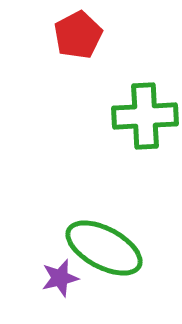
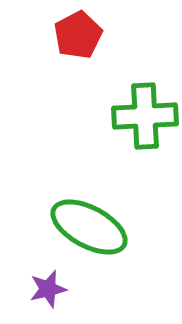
green ellipse: moved 15 px left, 21 px up
purple star: moved 12 px left, 11 px down
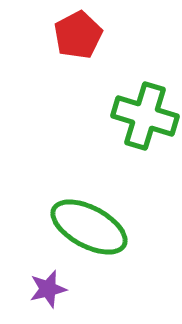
green cross: rotated 20 degrees clockwise
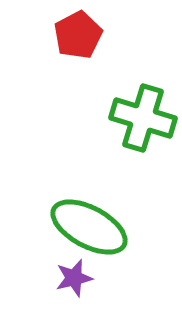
green cross: moved 2 px left, 2 px down
purple star: moved 26 px right, 11 px up
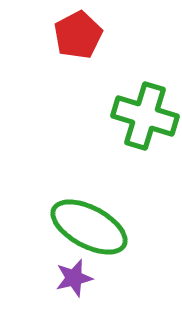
green cross: moved 2 px right, 2 px up
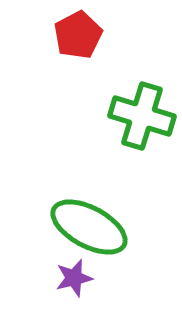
green cross: moved 3 px left
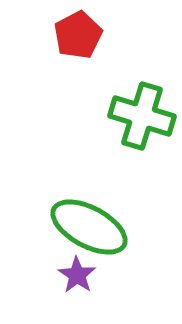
purple star: moved 3 px right, 3 px up; rotated 24 degrees counterclockwise
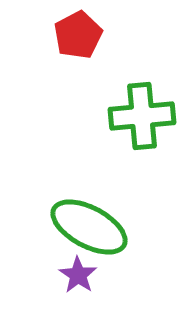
green cross: rotated 22 degrees counterclockwise
purple star: moved 1 px right
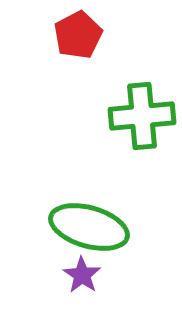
green ellipse: rotated 12 degrees counterclockwise
purple star: moved 4 px right
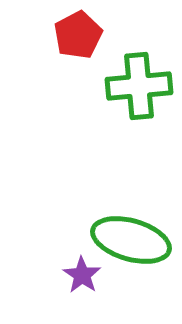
green cross: moved 3 px left, 30 px up
green ellipse: moved 42 px right, 13 px down
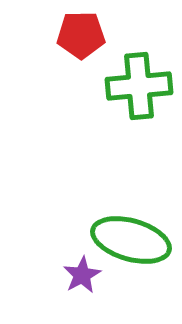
red pentagon: moved 3 px right; rotated 27 degrees clockwise
purple star: rotated 9 degrees clockwise
